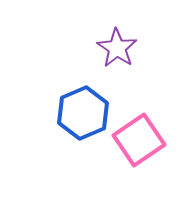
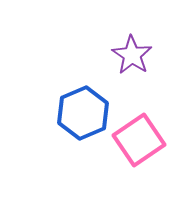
purple star: moved 15 px right, 7 px down
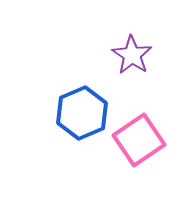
blue hexagon: moved 1 px left
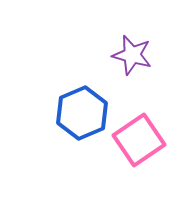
purple star: rotated 18 degrees counterclockwise
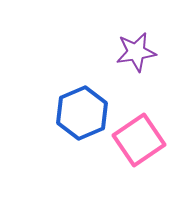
purple star: moved 4 px right, 3 px up; rotated 24 degrees counterclockwise
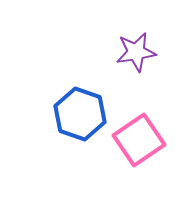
blue hexagon: moved 2 px left, 1 px down; rotated 18 degrees counterclockwise
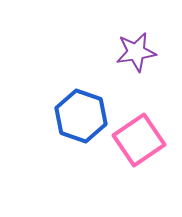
blue hexagon: moved 1 px right, 2 px down
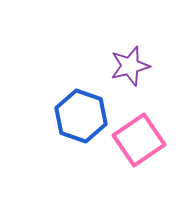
purple star: moved 6 px left, 14 px down; rotated 6 degrees counterclockwise
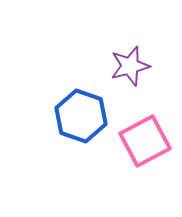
pink square: moved 6 px right, 1 px down; rotated 6 degrees clockwise
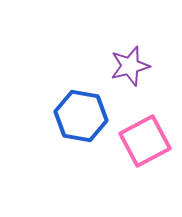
blue hexagon: rotated 9 degrees counterclockwise
